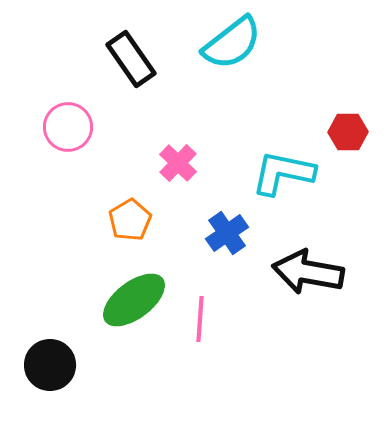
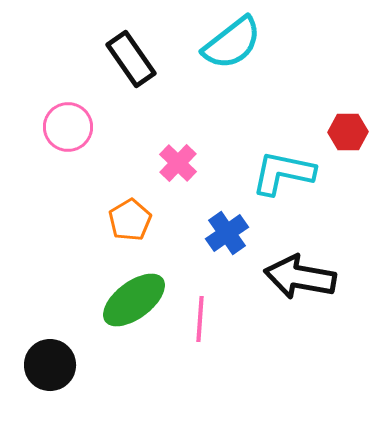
black arrow: moved 8 px left, 5 px down
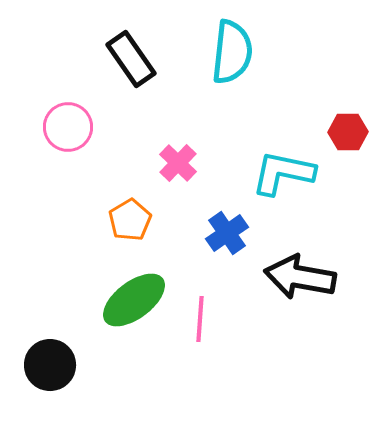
cyan semicircle: moved 9 px down; rotated 46 degrees counterclockwise
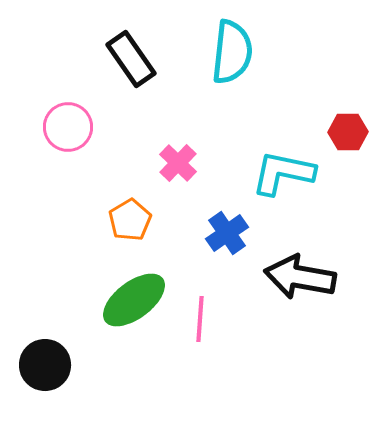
black circle: moved 5 px left
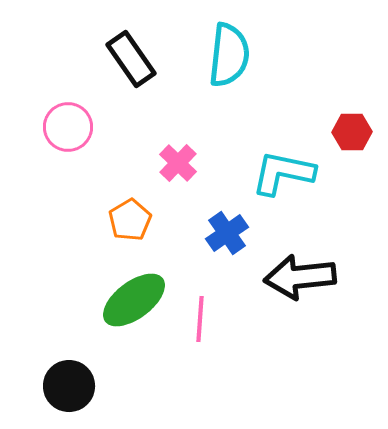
cyan semicircle: moved 3 px left, 3 px down
red hexagon: moved 4 px right
black arrow: rotated 16 degrees counterclockwise
black circle: moved 24 px right, 21 px down
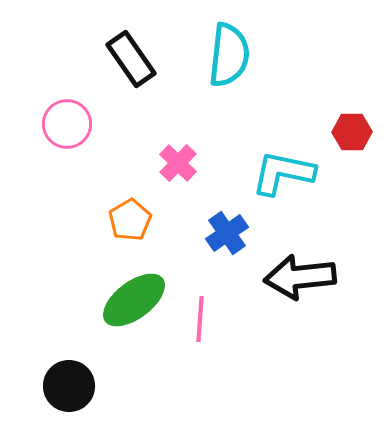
pink circle: moved 1 px left, 3 px up
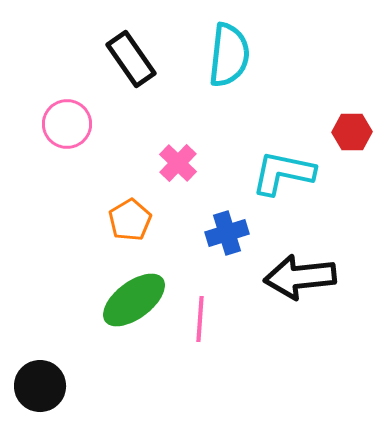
blue cross: rotated 18 degrees clockwise
black circle: moved 29 px left
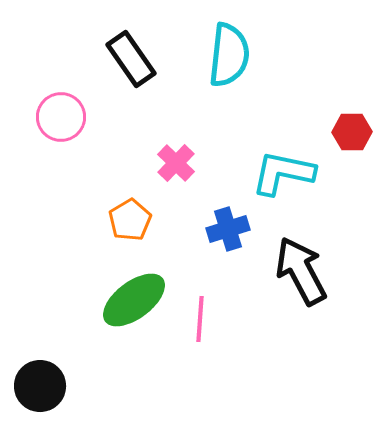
pink circle: moved 6 px left, 7 px up
pink cross: moved 2 px left
blue cross: moved 1 px right, 4 px up
black arrow: moved 1 px right, 6 px up; rotated 68 degrees clockwise
